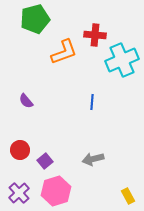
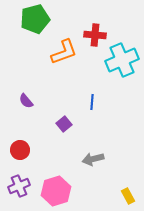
purple square: moved 19 px right, 37 px up
purple cross: moved 7 px up; rotated 20 degrees clockwise
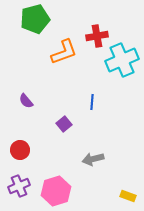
red cross: moved 2 px right, 1 px down; rotated 15 degrees counterclockwise
yellow rectangle: rotated 42 degrees counterclockwise
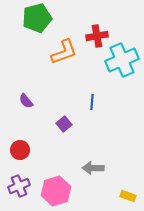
green pentagon: moved 2 px right, 1 px up
gray arrow: moved 9 px down; rotated 15 degrees clockwise
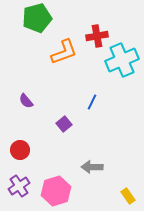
blue line: rotated 21 degrees clockwise
gray arrow: moved 1 px left, 1 px up
purple cross: rotated 10 degrees counterclockwise
yellow rectangle: rotated 35 degrees clockwise
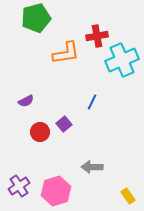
green pentagon: moved 1 px left
orange L-shape: moved 2 px right, 1 px down; rotated 12 degrees clockwise
purple semicircle: rotated 77 degrees counterclockwise
red circle: moved 20 px right, 18 px up
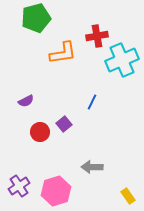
orange L-shape: moved 3 px left
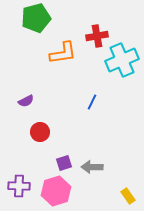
purple square: moved 39 px down; rotated 21 degrees clockwise
purple cross: rotated 35 degrees clockwise
